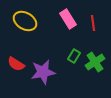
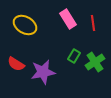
yellow ellipse: moved 4 px down
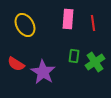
pink rectangle: rotated 36 degrees clockwise
yellow ellipse: rotated 30 degrees clockwise
green rectangle: rotated 24 degrees counterclockwise
purple star: rotated 30 degrees counterclockwise
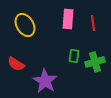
green cross: rotated 18 degrees clockwise
purple star: moved 2 px right, 9 px down
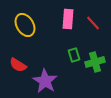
red line: rotated 35 degrees counterclockwise
green rectangle: moved 1 px up; rotated 24 degrees counterclockwise
red semicircle: moved 2 px right, 1 px down
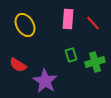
green rectangle: moved 3 px left
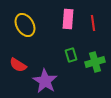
red line: rotated 35 degrees clockwise
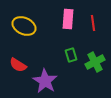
yellow ellipse: moved 1 px left, 1 px down; rotated 35 degrees counterclockwise
green cross: rotated 12 degrees counterclockwise
